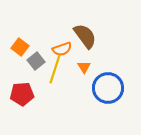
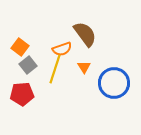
brown semicircle: moved 2 px up
gray square: moved 8 px left, 4 px down
blue circle: moved 6 px right, 5 px up
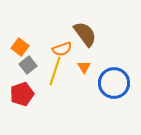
yellow line: moved 2 px down
red pentagon: rotated 15 degrees counterclockwise
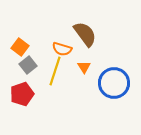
orange semicircle: rotated 36 degrees clockwise
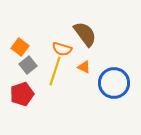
orange triangle: rotated 32 degrees counterclockwise
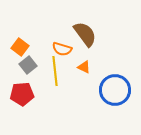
yellow line: rotated 24 degrees counterclockwise
blue circle: moved 1 px right, 7 px down
red pentagon: rotated 15 degrees clockwise
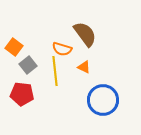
orange square: moved 6 px left
blue circle: moved 12 px left, 10 px down
red pentagon: rotated 10 degrees clockwise
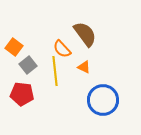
orange semicircle: rotated 30 degrees clockwise
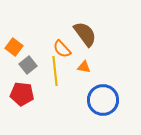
orange triangle: rotated 16 degrees counterclockwise
